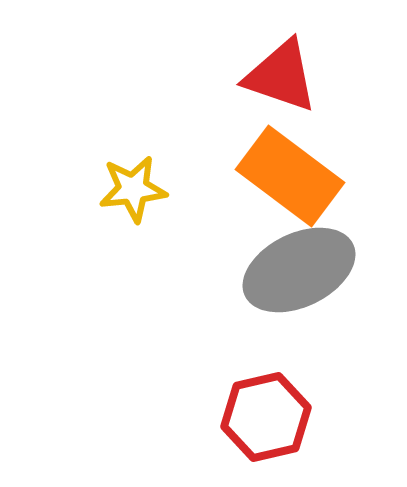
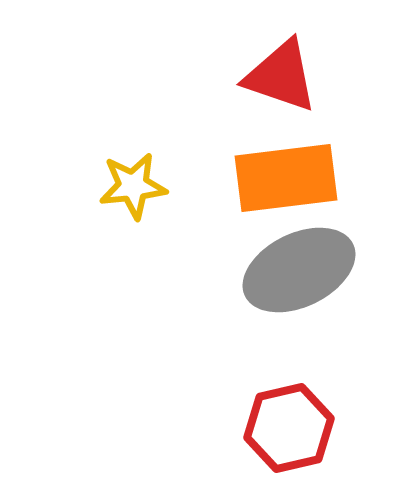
orange rectangle: moved 4 px left, 2 px down; rotated 44 degrees counterclockwise
yellow star: moved 3 px up
red hexagon: moved 23 px right, 11 px down
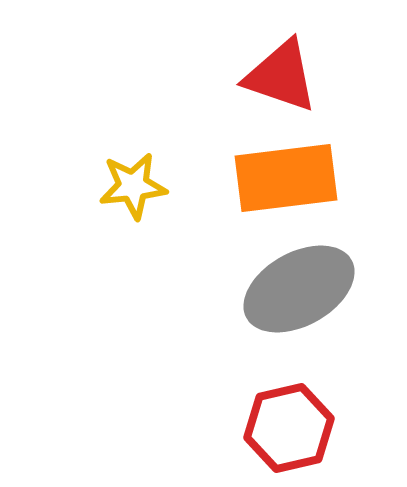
gray ellipse: moved 19 px down; rotated 3 degrees counterclockwise
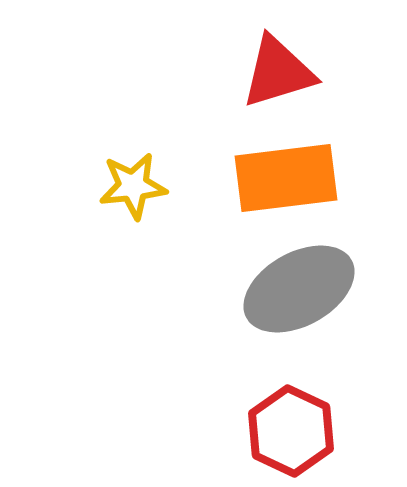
red triangle: moved 3 px left, 4 px up; rotated 36 degrees counterclockwise
red hexagon: moved 2 px right, 3 px down; rotated 22 degrees counterclockwise
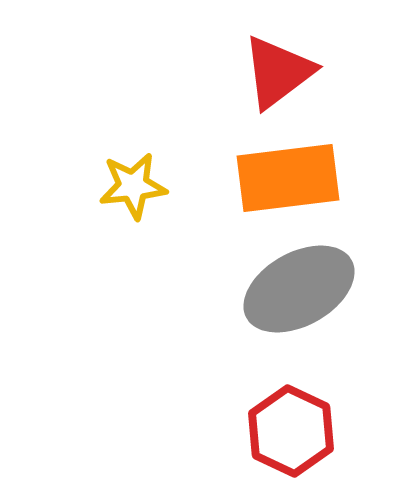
red triangle: rotated 20 degrees counterclockwise
orange rectangle: moved 2 px right
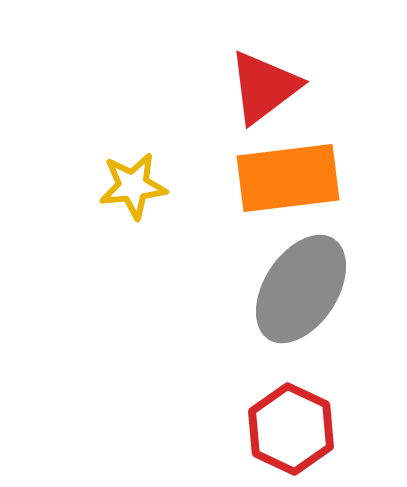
red triangle: moved 14 px left, 15 px down
gray ellipse: moved 2 px right; rotated 28 degrees counterclockwise
red hexagon: moved 2 px up
